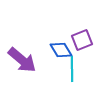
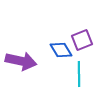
purple arrow: moved 1 px left, 1 px down; rotated 28 degrees counterclockwise
cyan line: moved 7 px right, 5 px down
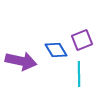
blue diamond: moved 5 px left
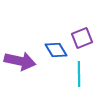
purple square: moved 2 px up
purple arrow: moved 1 px left
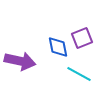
blue diamond: moved 2 px right, 3 px up; rotated 20 degrees clockwise
cyan line: rotated 60 degrees counterclockwise
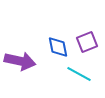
purple square: moved 5 px right, 4 px down
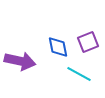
purple square: moved 1 px right
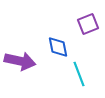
purple square: moved 18 px up
cyan line: rotated 40 degrees clockwise
